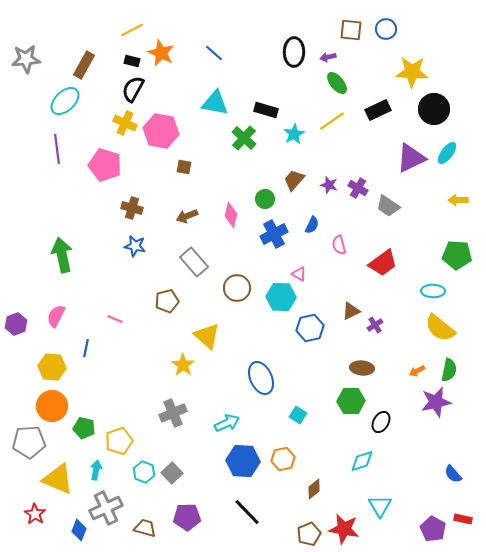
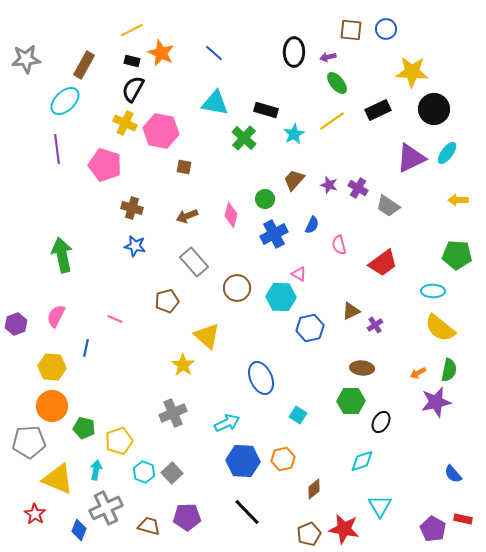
orange arrow at (417, 371): moved 1 px right, 2 px down
brown trapezoid at (145, 528): moved 4 px right, 2 px up
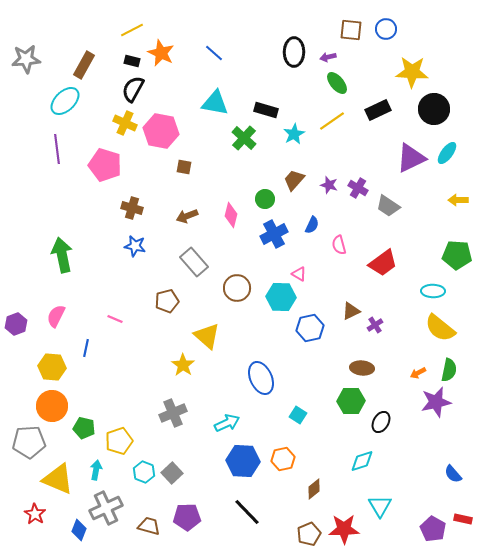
red star at (344, 529): rotated 12 degrees counterclockwise
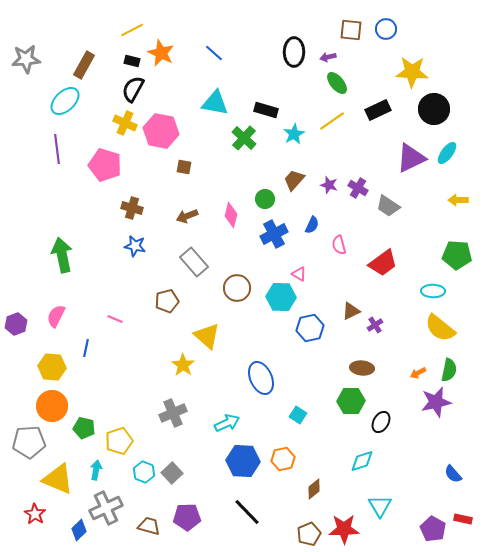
blue diamond at (79, 530): rotated 25 degrees clockwise
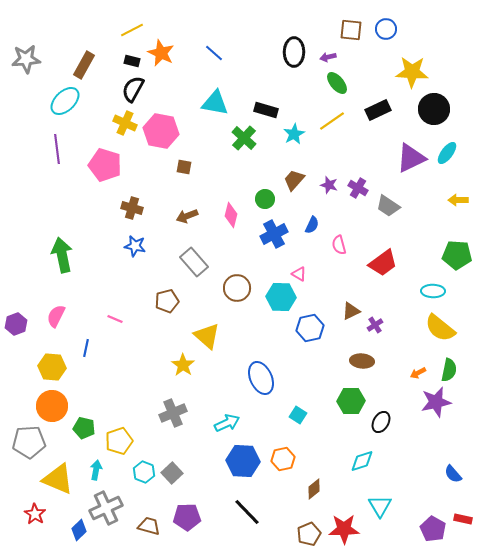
brown ellipse at (362, 368): moved 7 px up
